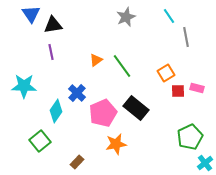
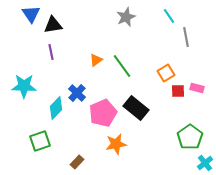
cyan diamond: moved 3 px up; rotated 10 degrees clockwise
green pentagon: rotated 10 degrees counterclockwise
green square: rotated 20 degrees clockwise
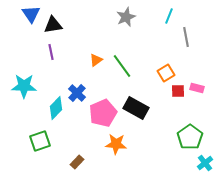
cyan line: rotated 56 degrees clockwise
black rectangle: rotated 10 degrees counterclockwise
orange star: rotated 15 degrees clockwise
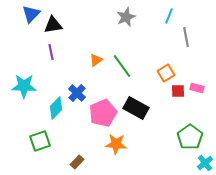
blue triangle: rotated 18 degrees clockwise
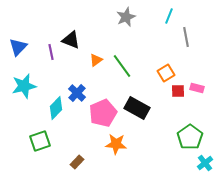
blue triangle: moved 13 px left, 33 px down
black triangle: moved 18 px right, 15 px down; rotated 30 degrees clockwise
cyan star: rotated 15 degrees counterclockwise
black rectangle: moved 1 px right
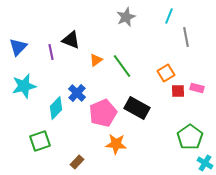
cyan cross: rotated 21 degrees counterclockwise
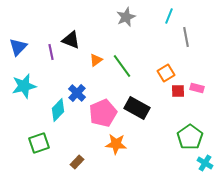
cyan diamond: moved 2 px right, 2 px down
green square: moved 1 px left, 2 px down
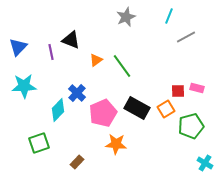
gray line: rotated 72 degrees clockwise
orange square: moved 36 px down
cyan star: rotated 10 degrees clockwise
green pentagon: moved 1 px right, 11 px up; rotated 20 degrees clockwise
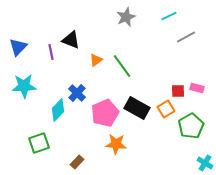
cyan line: rotated 42 degrees clockwise
pink pentagon: moved 2 px right
green pentagon: rotated 15 degrees counterclockwise
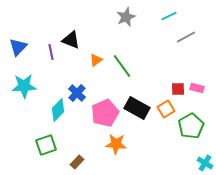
red square: moved 2 px up
green square: moved 7 px right, 2 px down
